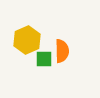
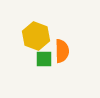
yellow hexagon: moved 9 px right, 4 px up; rotated 16 degrees counterclockwise
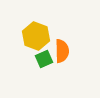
green square: rotated 24 degrees counterclockwise
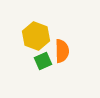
green square: moved 1 px left, 2 px down
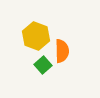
green square: moved 4 px down; rotated 18 degrees counterclockwise
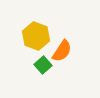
orange semicircle: rotated 35 degrees clockwise
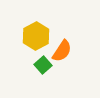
yellow hexagon: rotated 12 degrees clockwise
